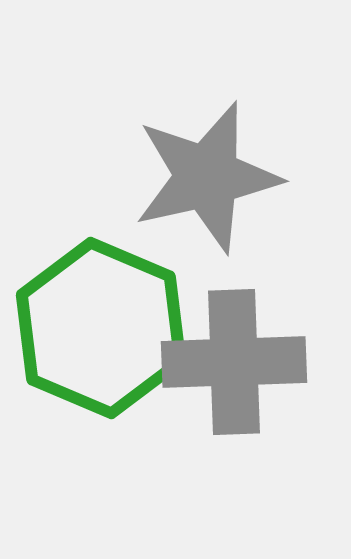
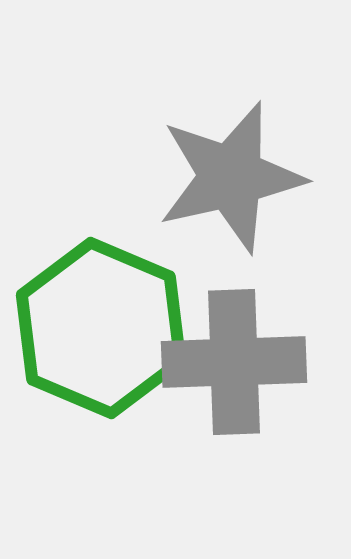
gray star: moved 24 px right
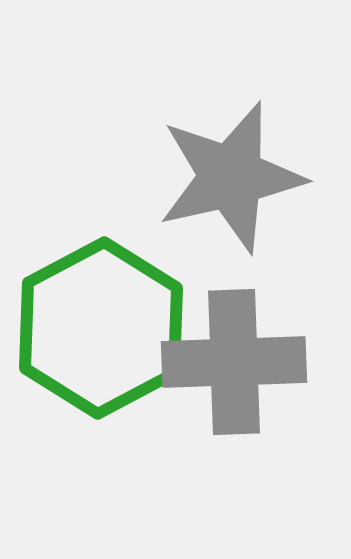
green hexagon: rotated 9 degrees clockwise
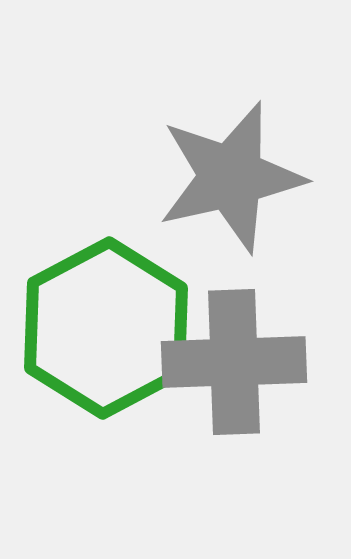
green hexagon: moved 5 px right
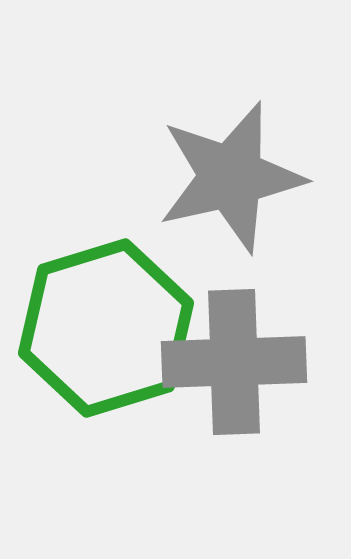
green hexagon: rotated 11 degrees clockwise
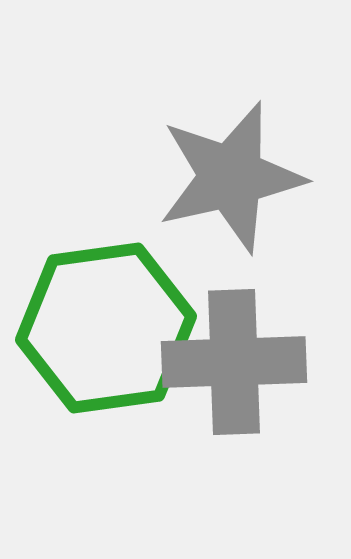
green hexagon: rotated 9 degrees clockwise
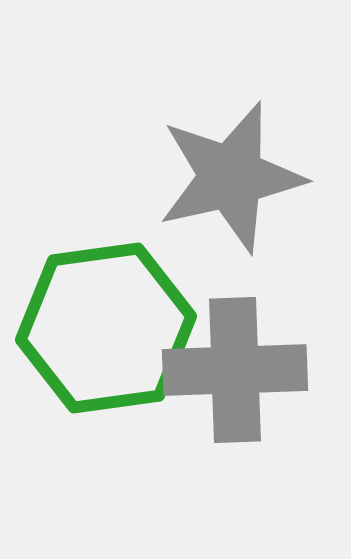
gray cross: moved 1 px right, 8 px down
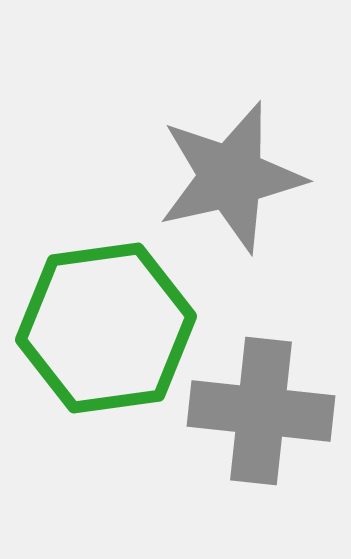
gray cross: moved 26 px right, 41 px down; rotated 8 degrees clockwise
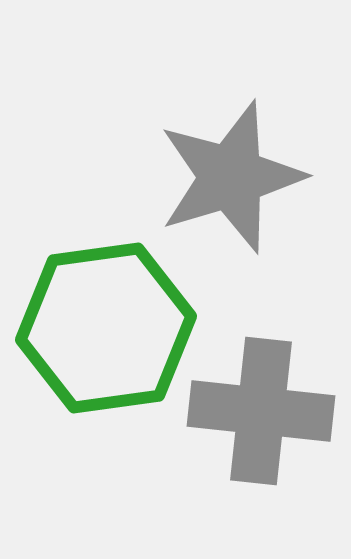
gray star: rotated 4 degrees counterclockwise
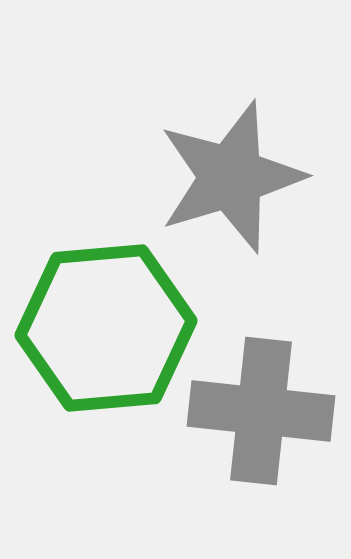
green hexagon: rotated 3 degrees clockwise
